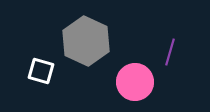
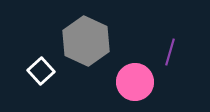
white square: rotated 32 degrees clockwise
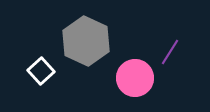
purple line: rotated 16 degrees clockwise
pink circle: moved 4 px up
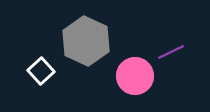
purple line: moved 1 px right; rotated 32 degrees clockwise
pink circle: moved 2 px up
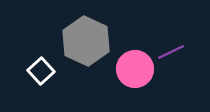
pink circle: moved 7 px up
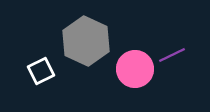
purple line: moved 1 px right, 3 px down
white square: rotated 16 degrees clockwise
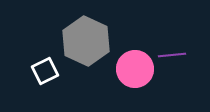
purple line: rotated 20 degrees clockwise
white square: moved 4 px right
